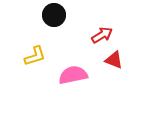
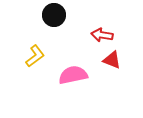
red arrow: rotated 140 degrees counterclockwise
yellow L-shape: rotated 20 degrees counterclockwise
red triangle: moved 2 px left
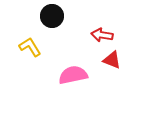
black circle: moved 2 px left, 1 px down
yellow L-shape: moved 5 px left, 9 px up; rotated 85 degrees counterclockwise
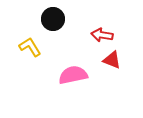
black circle: moved 1 px right, 3 px down
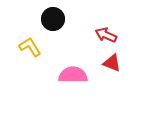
red arrow: moved 4 px right; rotated 15 degrees clockwise
red triangle: moved 3 px down
pink semicircle: rotated 12 degrees clockwise
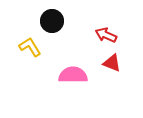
black circle: moved 1 px left, 2 px down
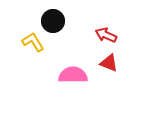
black circle: moved 1 px right
yellow L-shape: moved 3 px right, 5 px up
red triangle: moved 3 px left
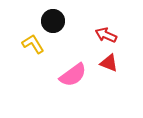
yellow L-shape: moved 2 px down
pink semicircle: rotated 144 degrees clockwise
